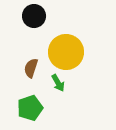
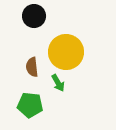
brown semicircle: moved 1 px right, 1 px up; rotated 24 degrees counterclockwise
green pentagon: moved 3 px up; rotated 25 degrees clockwise
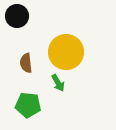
black circle: moved 17 px left
brown semicircle: moved 6 px left, 4 px up
green pentagon: moved 2 px left
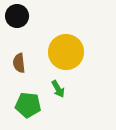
brown semicircle: moved 7 px left
green arrow: moved 6 px down
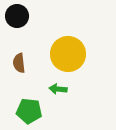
yellow circle: moved 2 px right, 2 px down
green arrow: rotated 126 degrees clockwise
green pentagon: moved 1 px right, 6 px down
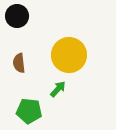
yellow circle: moved 1 px right, 1 px down
green arrow: rotated 126 degrees clockwise
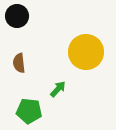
yellow circle: moved 17 px right, 3 px up
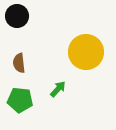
green pentagon: moved 9 px left, 11 px up
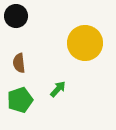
black circle: moved 1 px left
yellow circle: moved 1 px left, 9 px up
green pentagon: rotated 25 degrees counterclockwise
